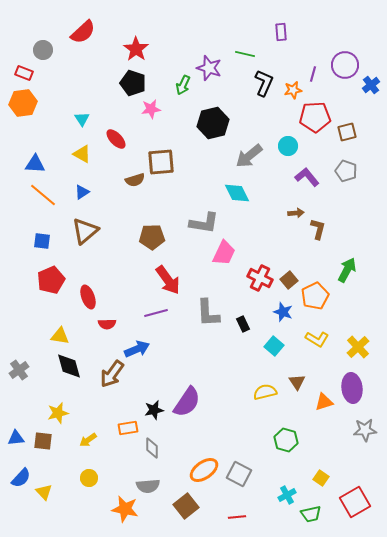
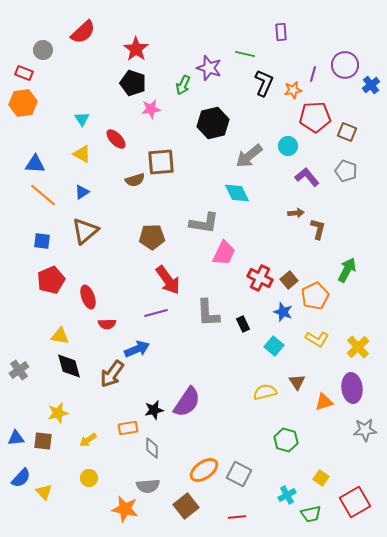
brown square at (347, 132): rotated 36 degrees clockwise
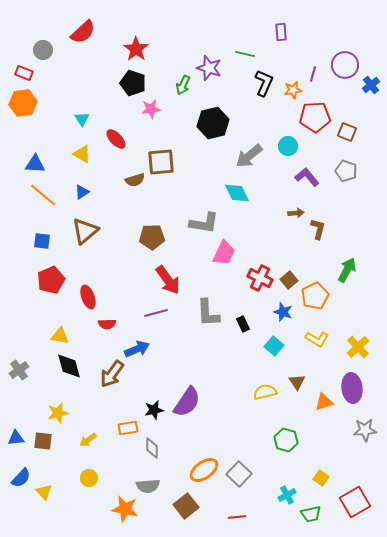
gray square at (239, 474): rotated 15 degrees clockwise
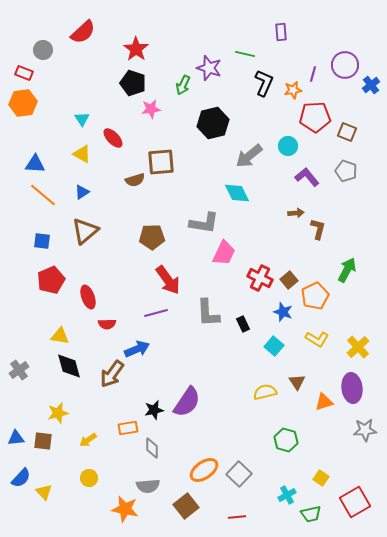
red ellipse at (116, 139): moved 3 px left, 1 px up
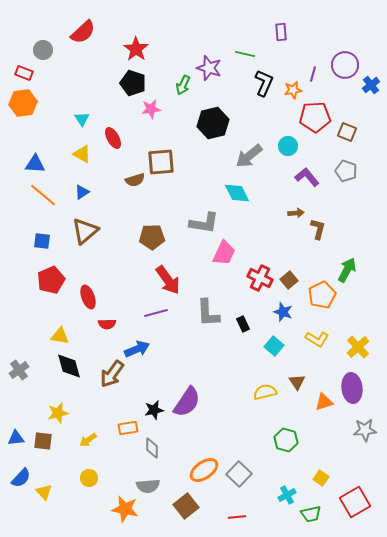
red ellipse at (113, 138): rotated 15 degrees clockwise
orange pentagon at (315, 296): moved 7 px right, 1 px up
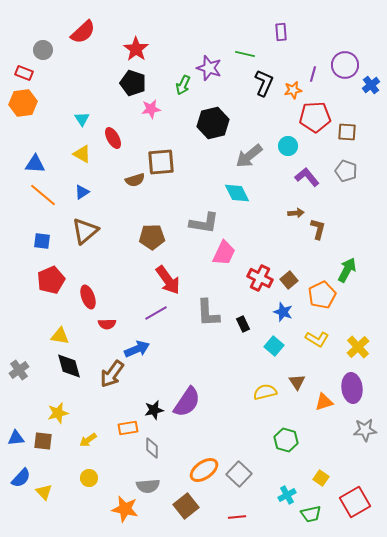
brown square at (347, 132): rotated 18 degrees counterclockwise
purple line at (156, 313): rotated 15 degrees counterclockwise
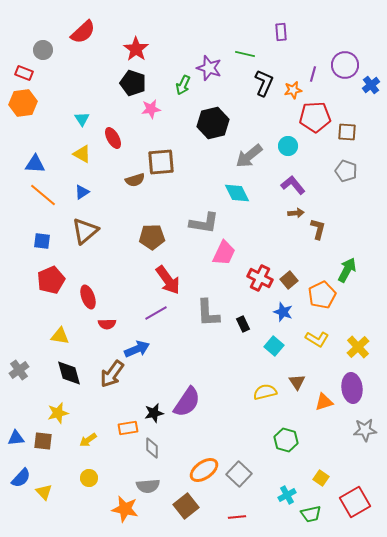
purple L-shape at (307, 177): moved 14 px left, 8 px down
black diamond at (69, 366): moved 7 px down
black star at (154, 410): moved 3 px down
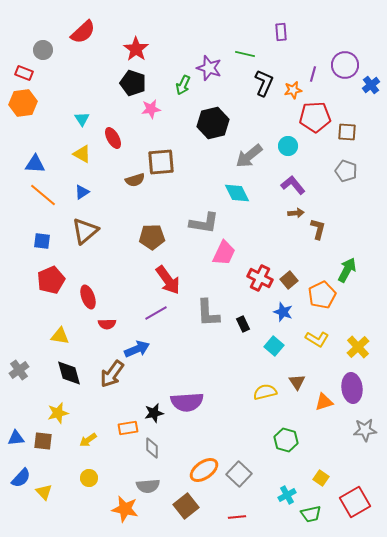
purple semicircle at (187, 402): rotated 52 degrees clockwise
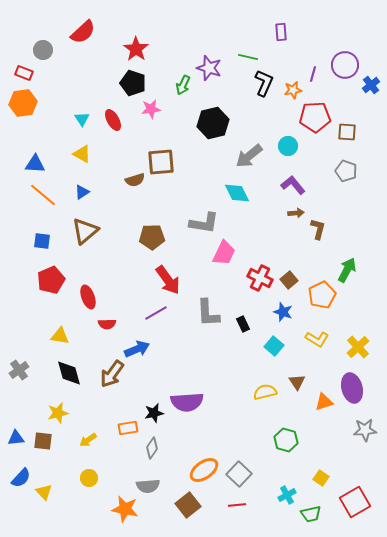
green line at (245, 54): moved 3 px right, 3 px down
red ellipse at (113, 138): moved 18 px up
purple ellipse at (352, 388): rotated 8 degrees counterclockwise
gray diamond at (152, 448): rotated 35 degrees clockwise
brown square at (186, 506): moved 2 px right, 1 px up
red line at (237, 517): moved 12 px up
